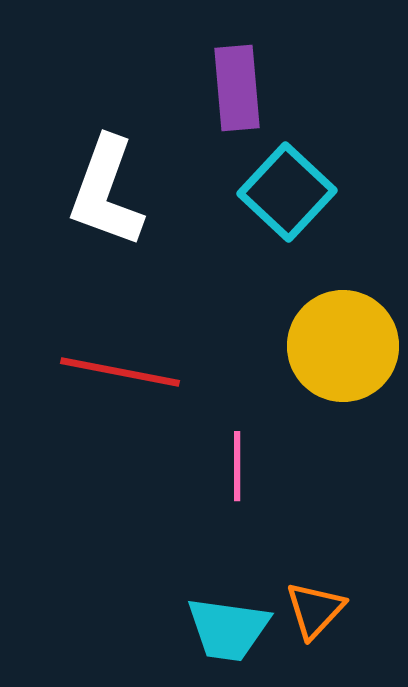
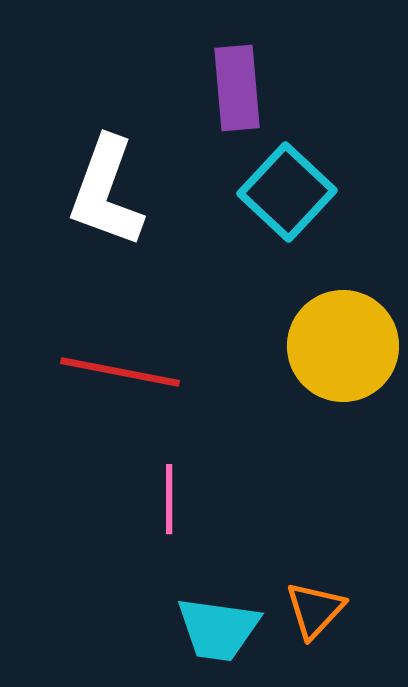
pink line: moved 68 px left, 33 px down
cyan trapezoid: moved 10 px left
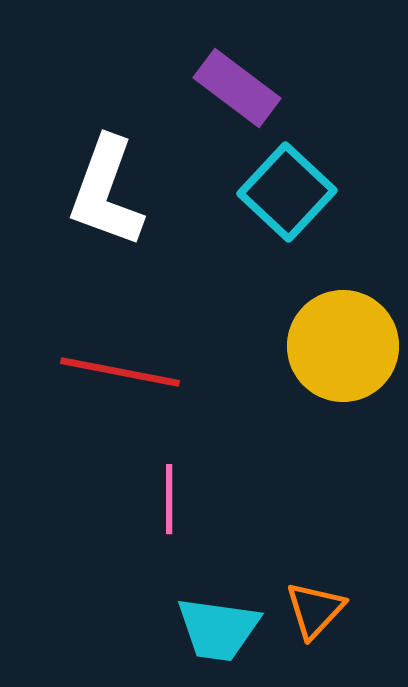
purple rectangle: rotated 48 degrees counterclockwise
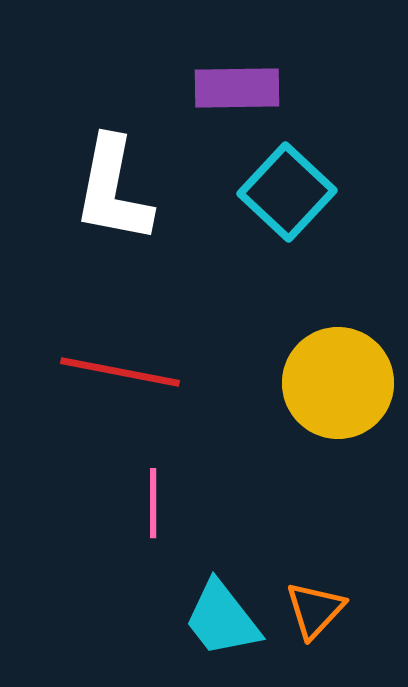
purple rectangle: rotated 38 degrees counterclockwise
white L-shape: moved 7 px right, 2 px up; rotated 9 degrees counterclockwise
yellow circle: moved 5 px left, 37 px down
pink line: moved 16 px left, 4 px down
cyan trapezoid: moved 4 px right, 10 px up; rotated 44 degrees clockwise
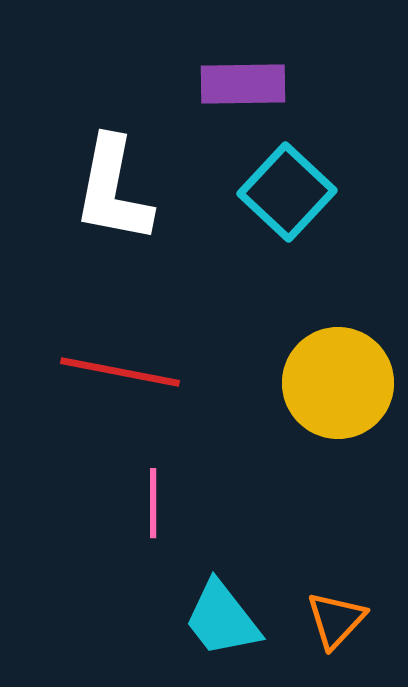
purple rectangle: moved 6 px right, 4 px up
orange triangle: moved 21 px right, 10 px down
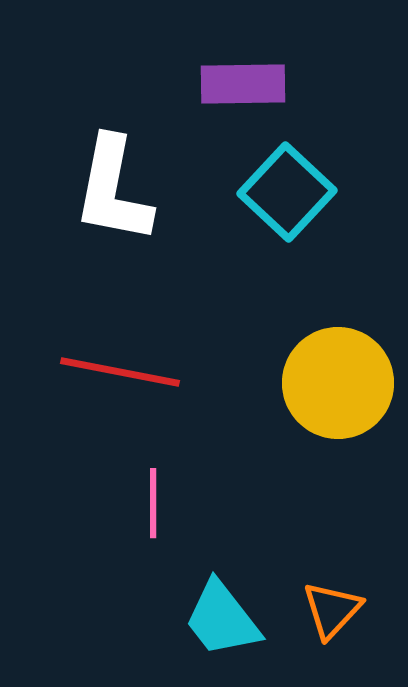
orange triangle: moved 4 px left, 10 px up
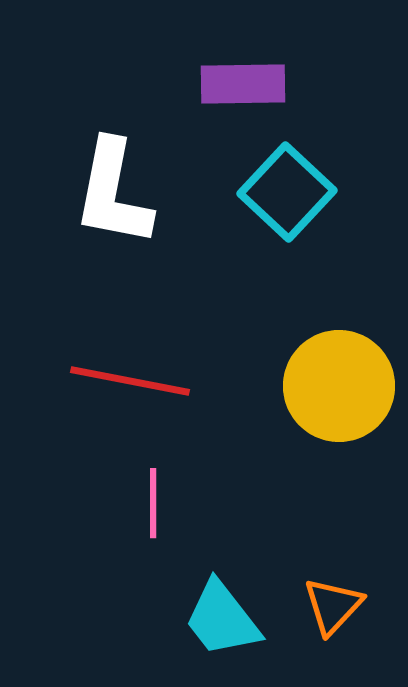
white L-shape: moved 3 px down
red line: moved 10 px right, 9 px down
yellow circle: moved 1 px right, 3 px down
orange triangle: moved 1 px right, 4 px up
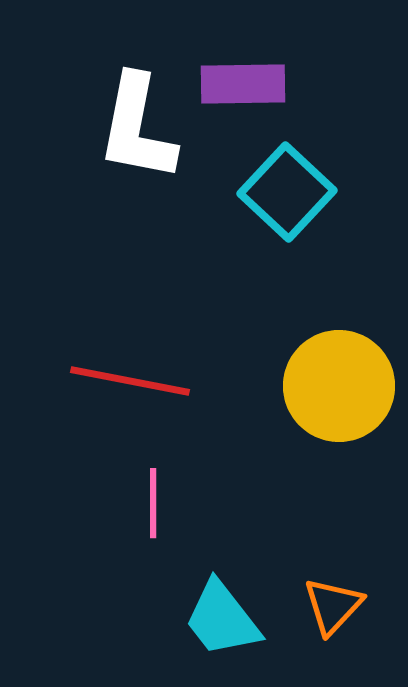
white L-shape: moved 24 px right, 65 px up
